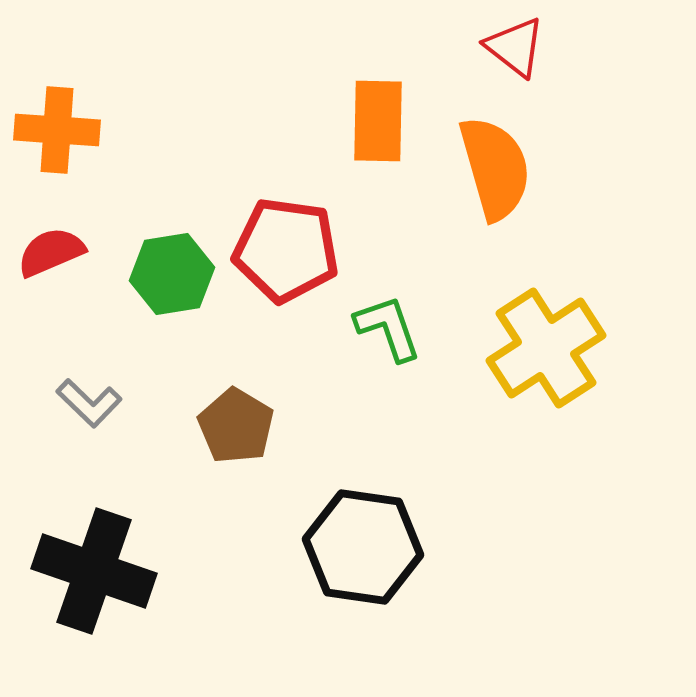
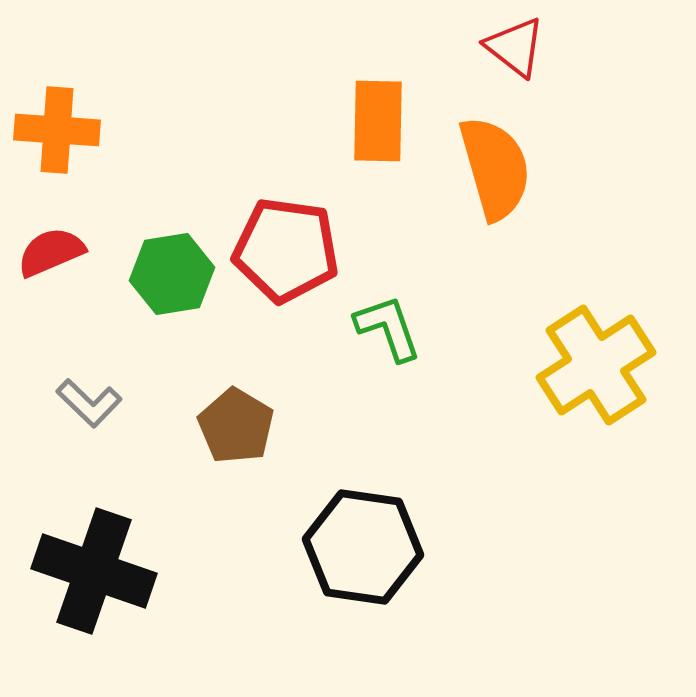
yellow cross: moved 50 px right, 17 px down
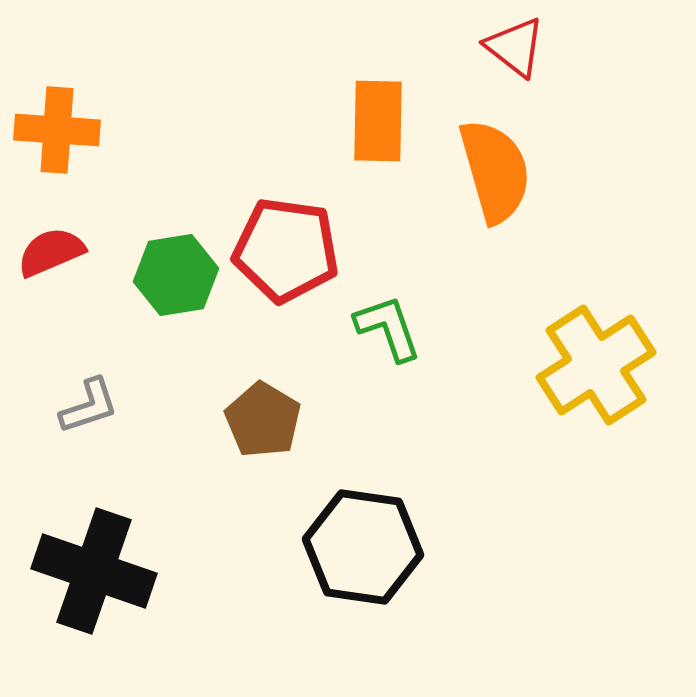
orange semicircle: moved 3 px down
green hexagon: moved 4 px right, 1 px down
gray L-shape: moved 3 px down; rotated 62 degrees counterclockwise
brown pentagon: moved 27 px right, 6 px up
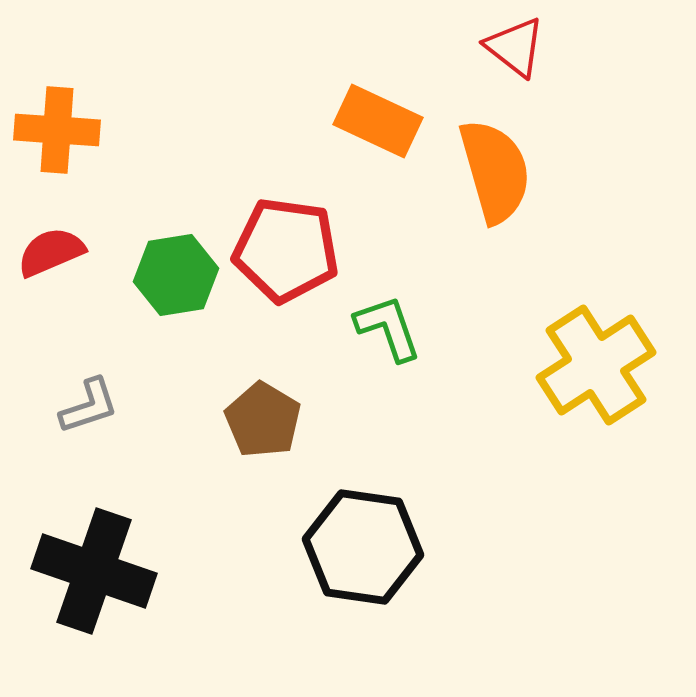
orange rectangle: rotated 66 degrees counterclockwise
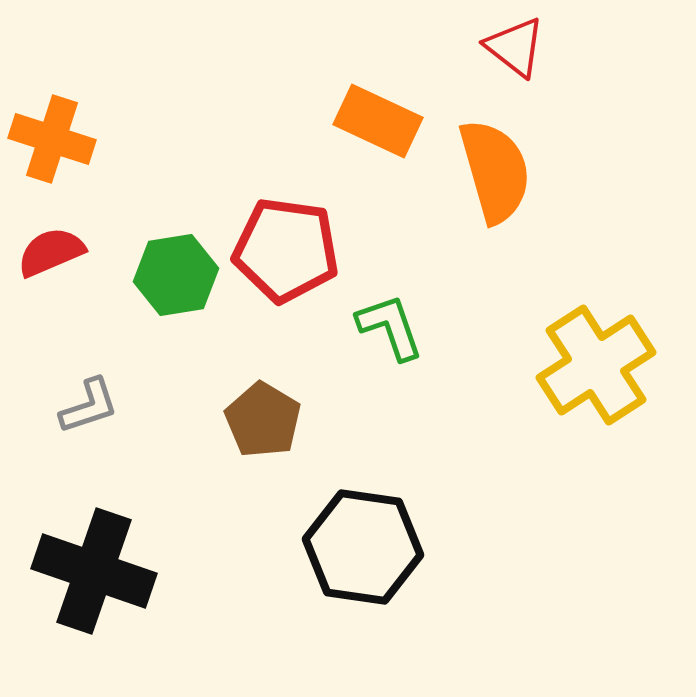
orange cross: moved 5 px left, 9 px down; rotated 14 degrees clockwise
green L-shape: moved 2 px right, 1 px up
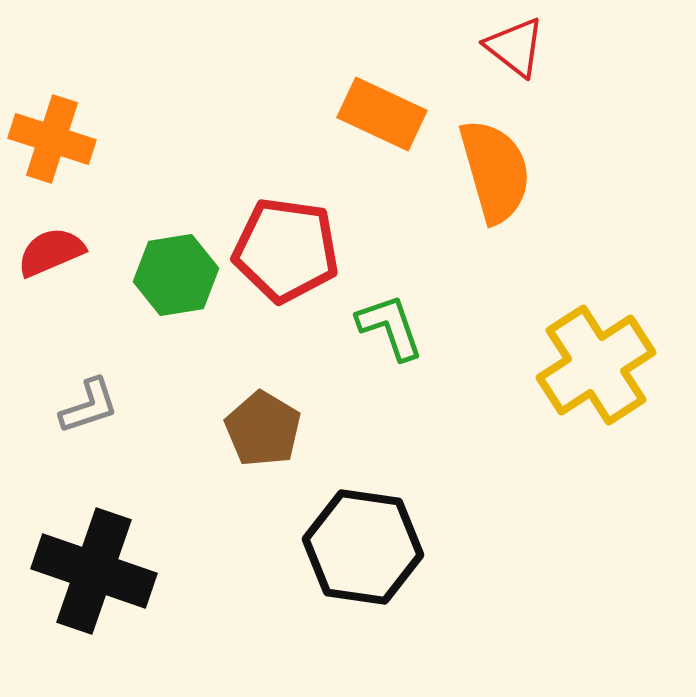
orange rectangle: moved 4 px right, 7 px up
brown pentagon: moved 9 px down
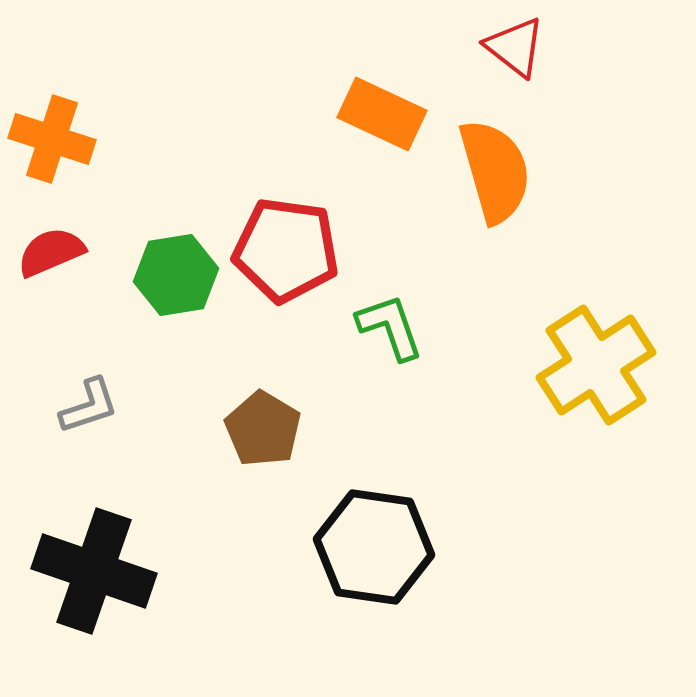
black hexagon: moved 11 px right
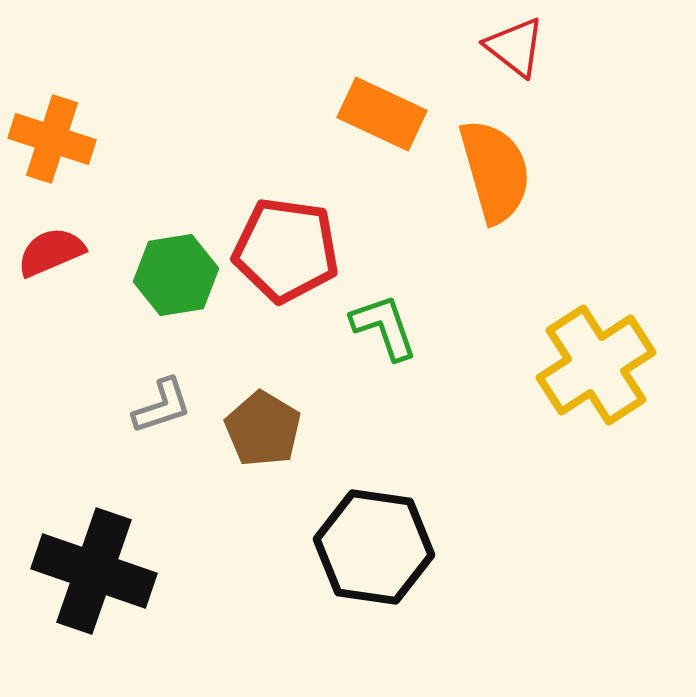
green L-shape: moved 6 px left
gray L-shape: moved 73 px right
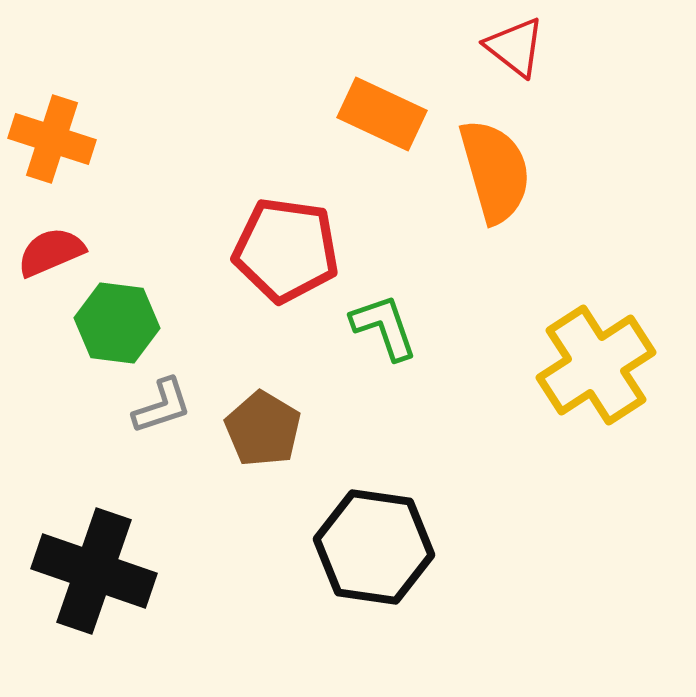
green hexagon: moved 59 px left, 48 px down; rotated 16 degrees clockwise
